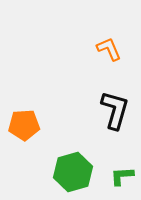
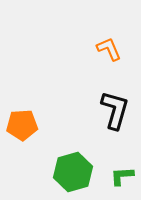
orange pentagon: moved 2 px left
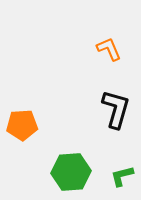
black L-shape: moved 1 px right, 1 px up
green hexagon: moved 2 px left; rotated 12 degrees clockwise
green L-shape: rotated 10 degrees counterclockwise
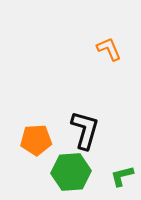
black L-shape: moved 31 px left, 21 px down
orange pentagon: moved 14 px right, 15 px down
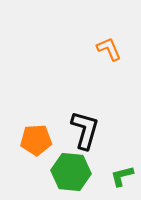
green hexagon: rotated 9 degrees clockwise
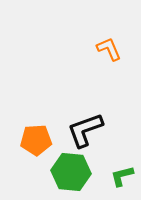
black L-shape: rotated 126 degrees counterclockwise
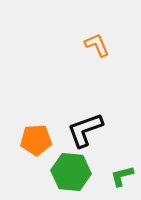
orange L-shape: moved 12 px left, 4 px up
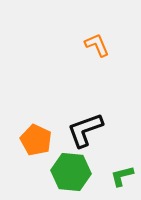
orange pentagon: rotated 28 degrees clockwise
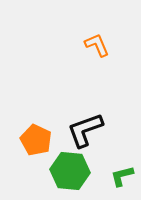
green hexagon: moved 1 px left, 1 px up
